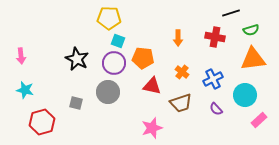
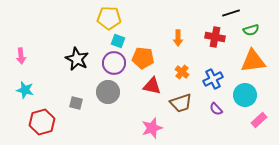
orange triangle: moved 2 px down
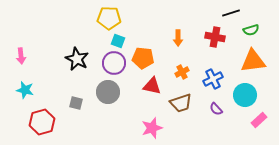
orange cross: rotated 24 degrees clockwise
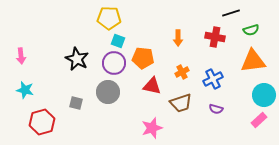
cyan circle: moved 19 px right
purple semicircle: rotated 32 degrees counterclockwise
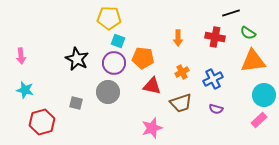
green semicircle: moved 3 px left, 3 px down; rotated 49 degrees clockwise
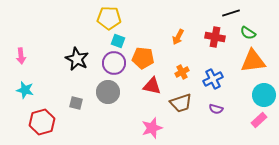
orange arrow: moved 1 px up; rotated 28 degrees clockwise
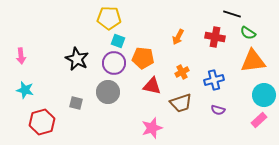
black line: moved 1 px right, 1 px down; rotated 36 degrees clockwise
blue cross: moved 1 px right, 1 px down; rotated 12 degrees clockwise
purple semicircle: moved 2 px right, 1 px down
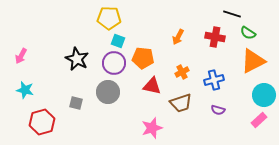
pink arrow: rotated 35 degrees clockwise
orange triangle: rotated 20 degrees counterclockwise
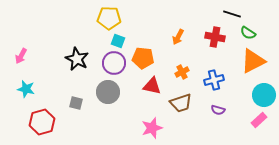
cyan star: moved 1 px right, 1 px up
